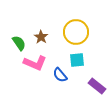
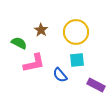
brown star: moved 7 px up
green semicircle: rotated 28 degrees counterclockwise
pink L-shape: moved 1 px left; rotated 35 degrees counterclockwise
purple rectangle: moved 1 px left, 1 px up; rotated 12 degrees counterclockwise
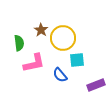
yellow circle: moved 13 px left, 6 px down
green semicircle: rotated 56 degrees clockwise
purple rectangle: rotated 48 degrees counterclockwise
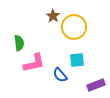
brown star: moved 12 px right, 14 px up
yellow circle: moved 11 px right, 11 px up
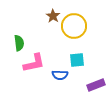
yellow circle: moved 1 px up
blue semicircle: rotated 49 degrees counterclockwise
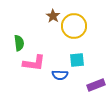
pink L-shape: rotated 20 degrees clockwise
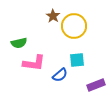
green semicircle: rotated 84 degrees clockwise
blue semicircle: rotated 42 degrees counterclockwise
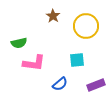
yellow circle: moved 12 px right
blue semicircle: moved 9 px down
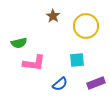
purple rectangle: moved 2 px up
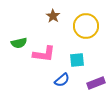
pink L-shape: moved 10 px right, 9 px up
blue semicircle: moved 2 px right, 4 px up
